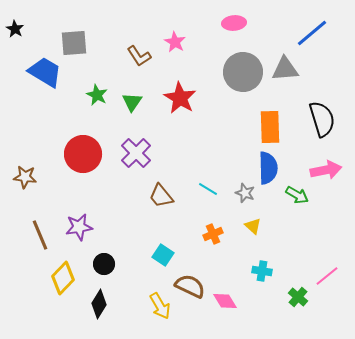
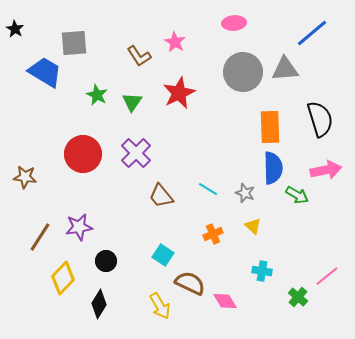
red star: moved 1 px left, 5 px up; rotated 16 degrees clockwise
black semicircle: moved 2 px left
blue semicircle: moved 5 px right
brown line: moved 2 px down; rotated 56 degrees clockwise
black circle: moved 2 px right, 3 px up
brown semicircle: moved 3 px up
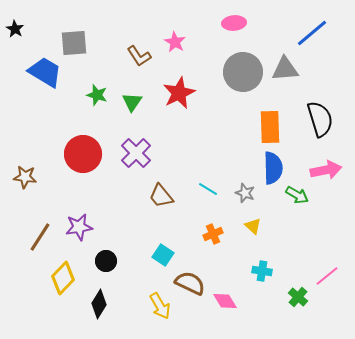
green star: rotated 10 degrees counterclockwise
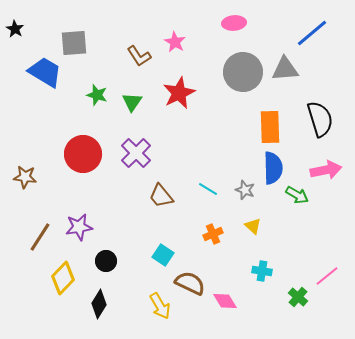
gray star: moved 3 px up
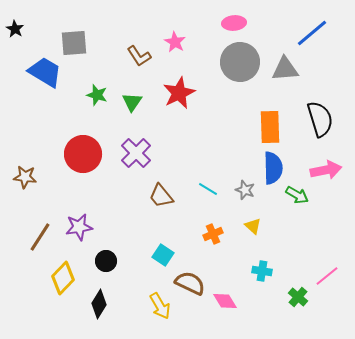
gray circle: moved 3 px left, 10 px up
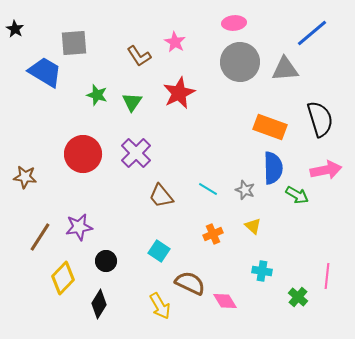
orange rectangle: rotated 68 degrees counterclockwise
cyan square: moved 4 px left, 4 px up
pink line: rotated 45 degrees counterclockwise
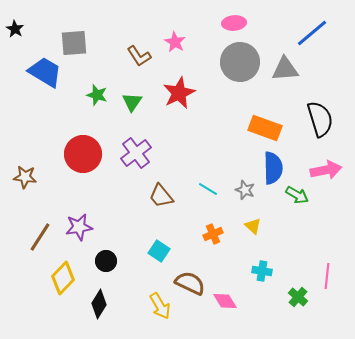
orange rectangle: moved 5 px left, 1 px down
purple cross: rotated 8 degrees clockwise
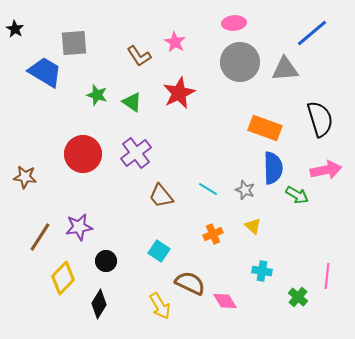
green triangle: rotated 30 degrees counterclockwise
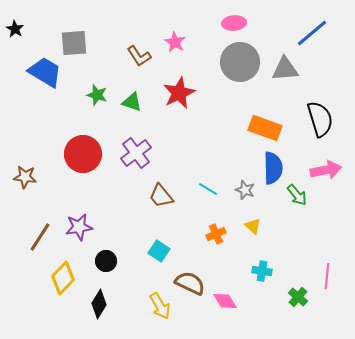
green triangle: rotated 15 degrees counterclockwise
green arrow: rotated 20 degrees clockwise
orange cross: moved 3 px right
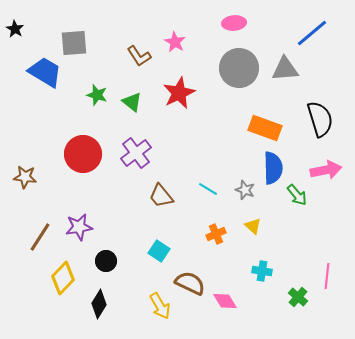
gray circle: moved 1 px left, 6 px down
green triangle: rotated 20 degrees clockwise
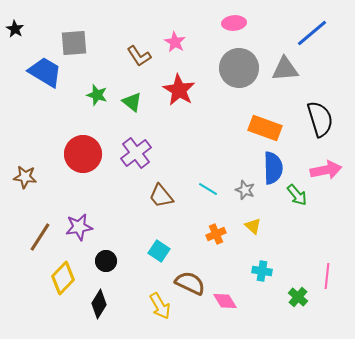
red star: moved 3 px up; rotated 16 degrees counterclockwise
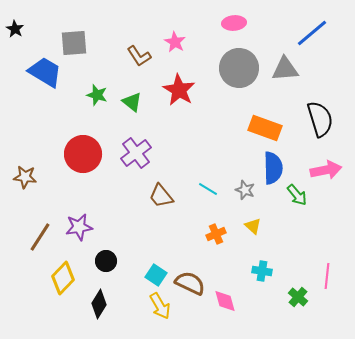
cyan square: moved 3 px left, 24 px down
pink diamond: rotated 15 degrees clockwise
